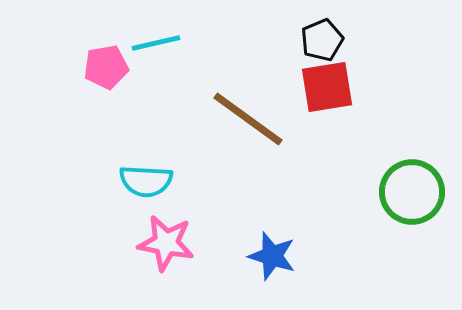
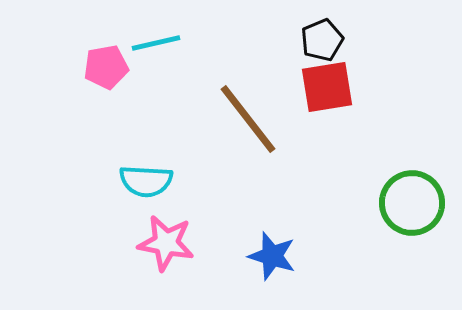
brown line: rotated 16 degrees clockwise
green circle: moved 11 px down
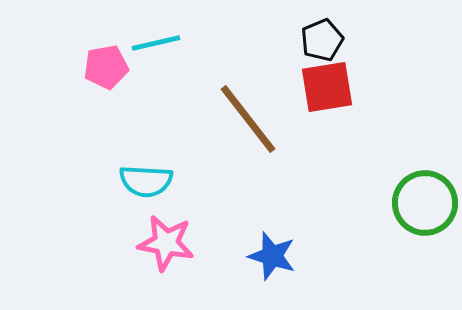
green circle: moved 13 px right
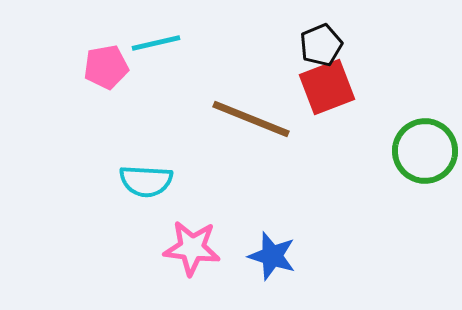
black pentagon: moved 1 px left, 5 px down
red square: rotated 12 degrees counterclockwise
brown line: moved 3 px right; rotated 30 degrees counterclockwise
green circle: moved 52 px up
pink star: moved 26 px right, 5 px down; rotated 4 degrees counterclockwise
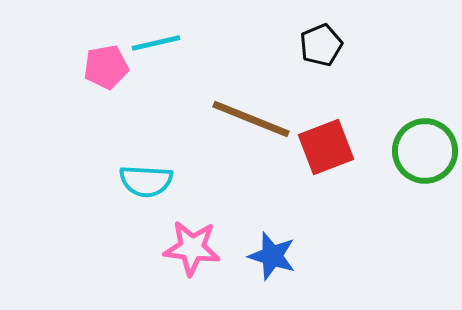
red square: moved 1 px left, 60 px down
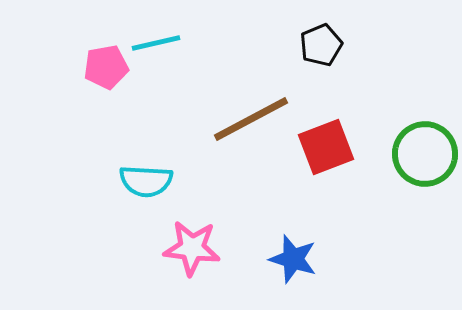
brown line: rotated 50 degrees counterclockwise
green circle: moved 3 px down
blue star: moved 21 px right, 3 px down
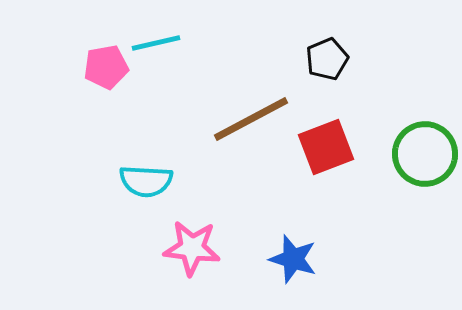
black pentagon: moved 6 px right, 14 px down
